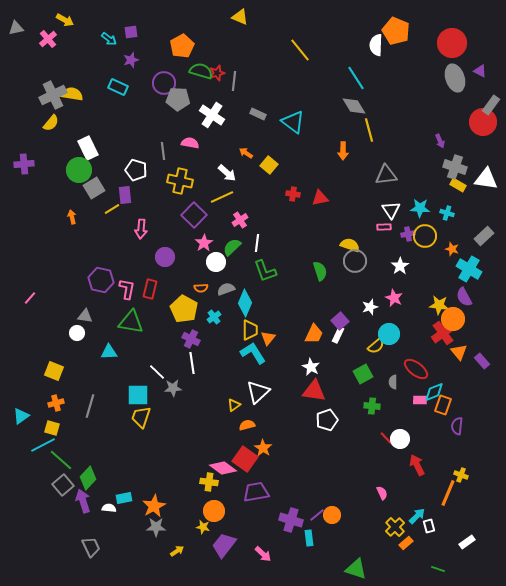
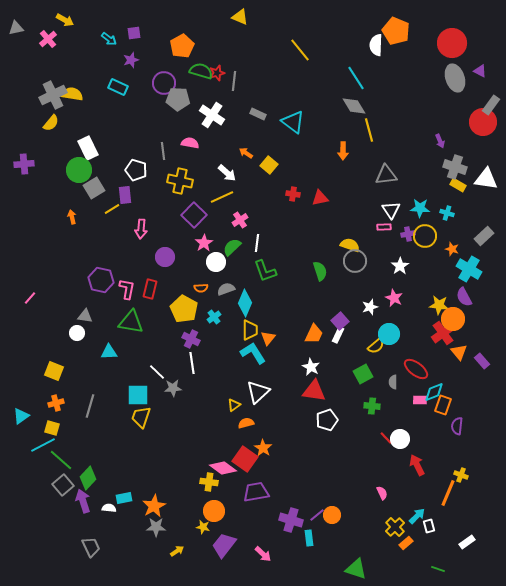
purple square at (131, 32): moved 3 px right, 1 px down
orange semicircle at (247, 425): moved 1 px left, 2 px up
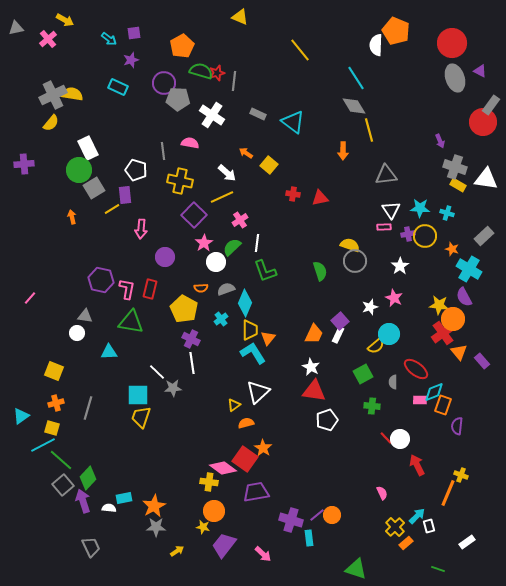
cyan cross at (214, 317): moved 7 px right, 2 px down
gray line at (90, 406): moved 2 px left, 2 px down
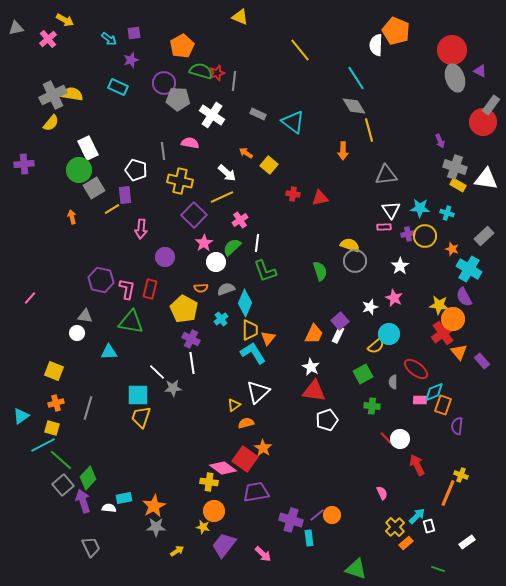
red circle at (452, 43): moved 7 px down
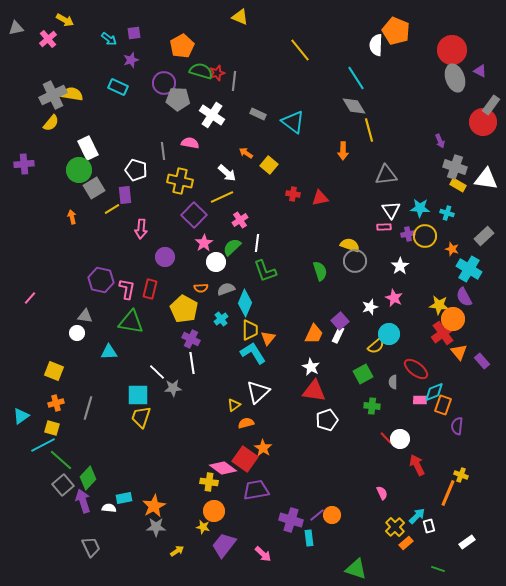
purple trapezoid at (256, 492): moved 2 px up
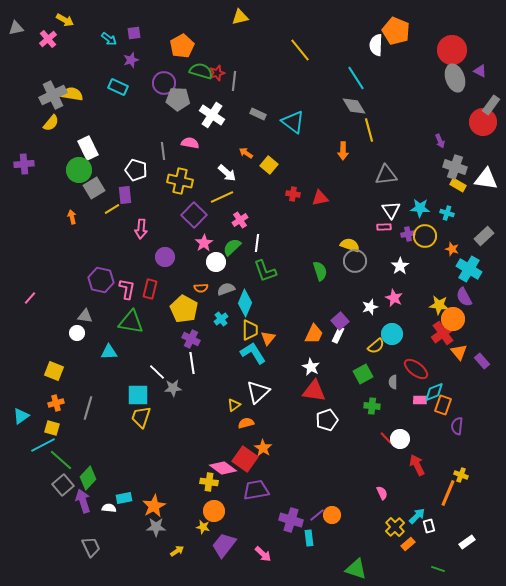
yellow triangle at (240, 17): rotated 36 degrees counterclockwise
cyan circle at (389, 334): moved 3 px right
orange rectangle at (406, 543): moved 2 px right, 1 px down
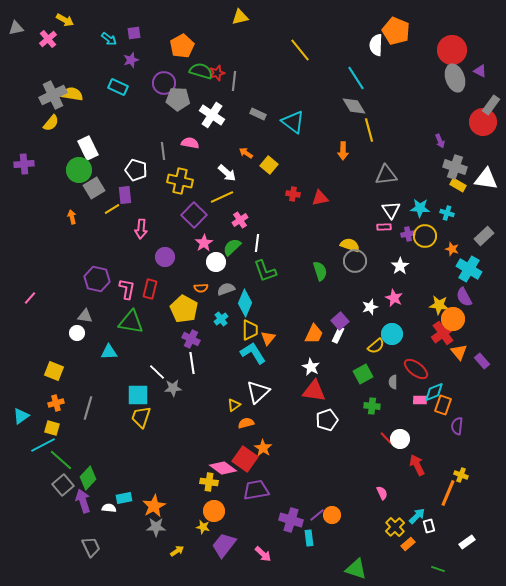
purple hexagon at (101, 280): moved 4 px left, 1 px up
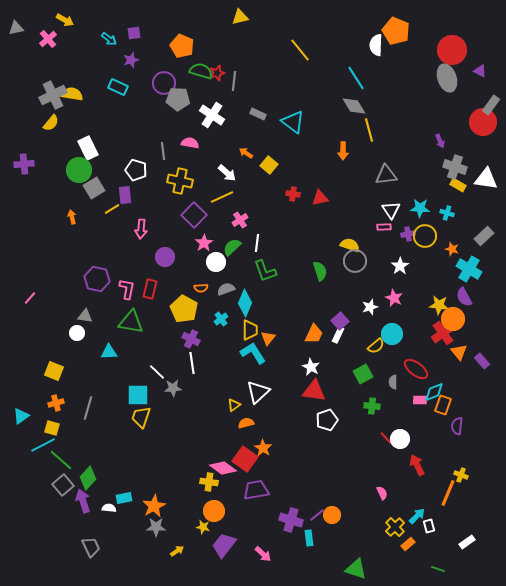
orange pentagon at (182, 46): rotated 20 degrees counterclockwise
gray ellipse at (455, 78): moved 8 px left
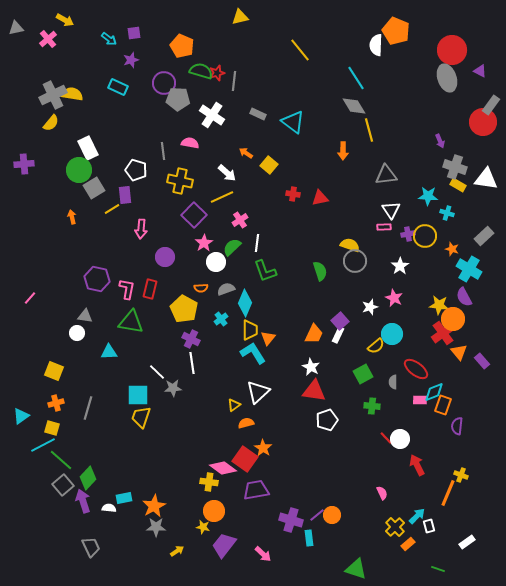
cyan star at (420, 208): moved 8 px right, 12 px up
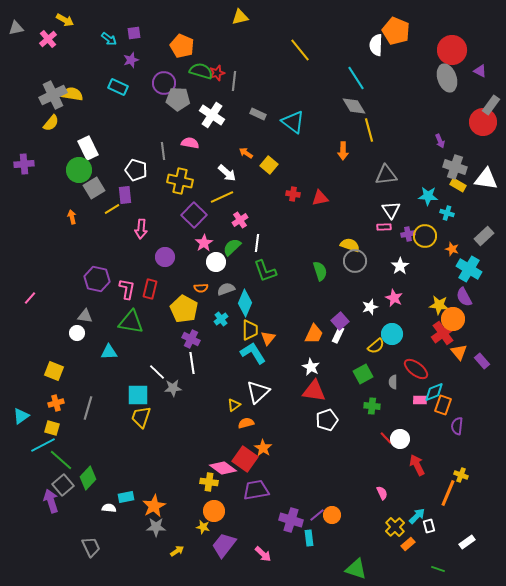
cyan rectangle at (124, 498): moved 2 px right, 1 px up
purple arrow at (83, 501): moved 32 px left
